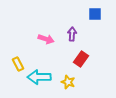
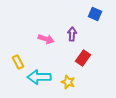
blue square: rotated 24 degrees clockwise
red rectangle: moved 2 px right, 1 px up
yellow rectangle: moved 2 px up
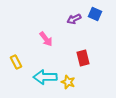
purple arrow: moved 2 px right, 15 px up; rotated 120 degrees counterclockwise
pink arrow: rotated 35 degrees clockwise
red rectangle: rotated 49 degrees counterclockwise
yellow rectangle: moved 2 px left
cyan arrow: moved 6 px right
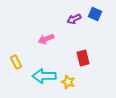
pink arrow: rotated 105 degrees clockwise
cyan arrow: moved 1 px left, 1 px up
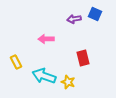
purple arrow: rotated 16 degrees clockwise
pink arrow: rotated 21 degrees clockwise
cyan arrow: rotated 20 degrees clockwise
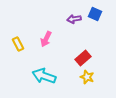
pink arrow: rotated 63 degrees counterclockwise
red rectangle: rotated 63 degrees clockwise
yellow rectangle: moved 2 px right, 18 px up
yellow star: moved 19 px right, 5 px up
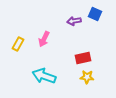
purple arrow: moved 2 px down
pink arrow: moved 2 px left
yellow rectangle: rotated 56 degrees clockwise
red rectangle: rotated 28 degrees clockwise
yellow star: rotated 16 degrees counterclockwise
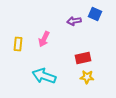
yellow rectangle: rotated 24 degrees counterclockwise
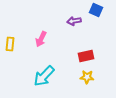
blue square: moved 1 px right, 4 px up
pink arrow: moved 3 px left
yellow rectangle: moved 8 px left
red rectangle: moved 3 px right, 2 px up
cyan arrow: rotated 65 degrees counterclockwise
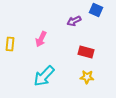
purple arrow: rotated 16 degrees counterclockwise
red rectangle: moved 4 px up; rotated 28 degrees clockwise
